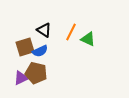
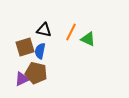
black triangle: rotated 21 degrees counterclockwise
blue semicircle: rotated 126 degrees clockwise
purple triangle: moved 1 px right, 1 px down
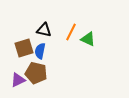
brown square: moved 1 px left, 1 px down
purple triangle: moved 4 px left, 1 px down
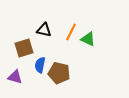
blue semicircle: moved 14 px down
brown pentagon: moved 23 px right
purple triangle: moved 3 px left, 3 px up; rotated 42 degrees clockwise
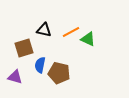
orange line: rotated 36 degrees clockwise
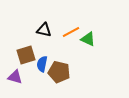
brown square: moved 2 px right, 7 px down
blue semicircle: moved 2 px right, 1 px up
brown pentagon: moved 1 px up
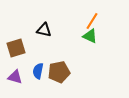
orange line: moved 21 px right, 11 px up; rotated 30 degrees counterclockwise
green triangle: moved 2 px right, 3 px up
brown square: moved 10 px left, 7 px up
blue semicircle: moved 4 px left, 7 px down
brown pentagon: rotated 25 degrees counterclockwise
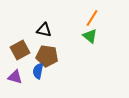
orange line: moved 3 px up
green triangle: rotated 14 degrees clockwise
brown square: moved 4 px right, 2 px down; rotated 12 degrees counterclockwise
brown pentagon: moved 12 px left, 16 px up; rotated 20 degrees clockwise
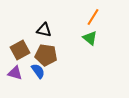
orange line: moved 1 px right, 1 px up
green triangle: moved 2 px down
brown pentagon: moved 1 px left, 1 px up
blue semicircle: rotated 133 degrees clockwise
purple triangle: moved 4 px up
